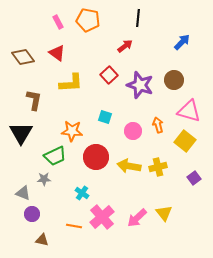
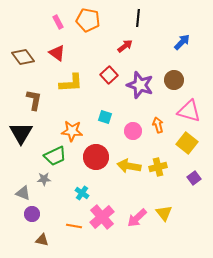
yellow square: moved 2 px right, 2 px down
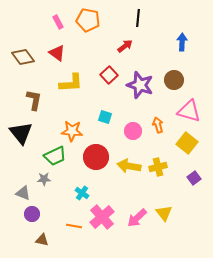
blue arrow: rotated 42 degrees counterclockwise
black triangle: rotated 10 degrees counterclockwise
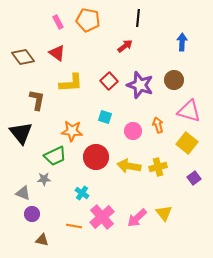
red square: moved 6 px down
brown L-shape: moved 3 px right
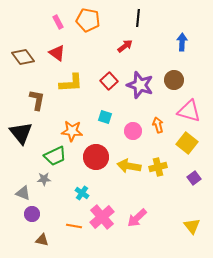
yellow triangle: moved 28 px right, 13 px down
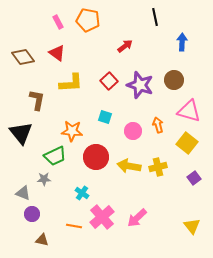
black line: moved 17 px right, 1 px up; rotated 18 degrees counterclockwise
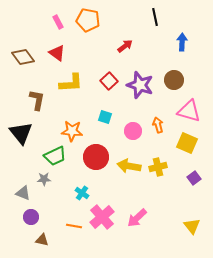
yellow square: rotated 15 degrees counterclockwise
purple circle: moved 1 px left, 3 px down
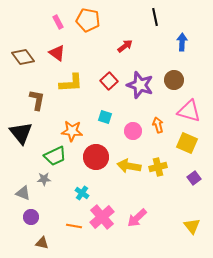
brown triangle: moved 3 px down
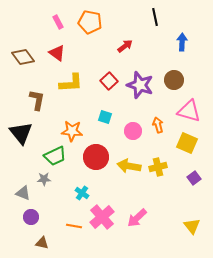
orange pentagon: moved 2 px right, 2 px down
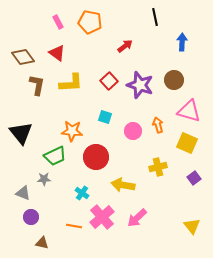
brown L-shape: moved 15 px up
yellow arrow: moved 6 px left, 19 px down
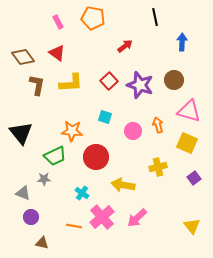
orange pentagon: moved 3 px right, 4 px up
